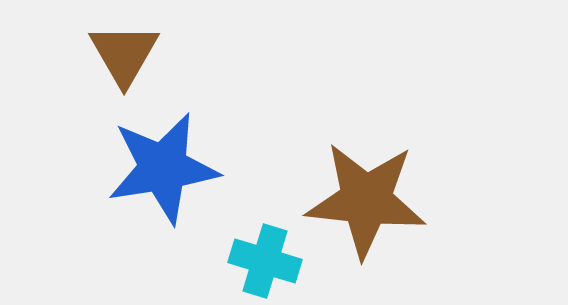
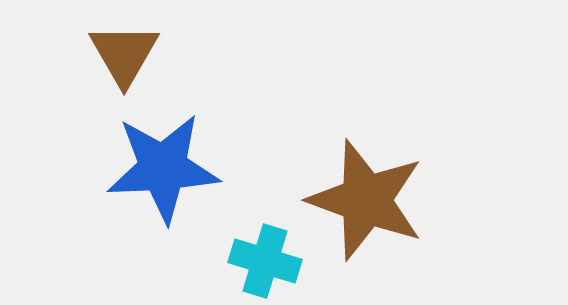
blue star: rotated 6 degrees clockwise
brown star: rotated 14 degrees clockwise
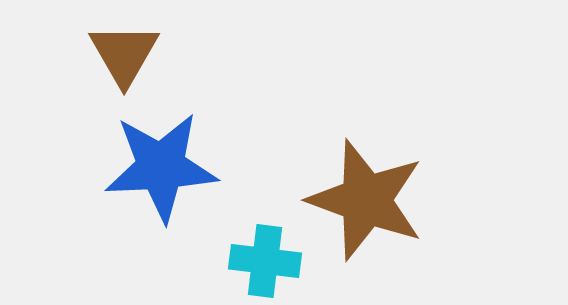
blue star: moved 2 px left, 1 px up
cyan cross: rotated 10 degrees counterclockwise
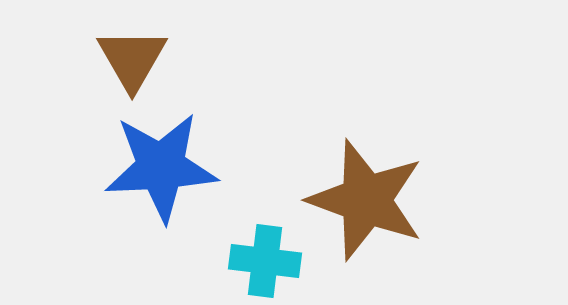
brown triangle: moved 8 px right, 5 px down
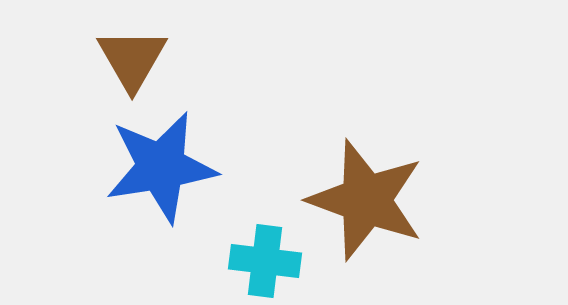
blue star: rotated 6 degrees counterclockwise
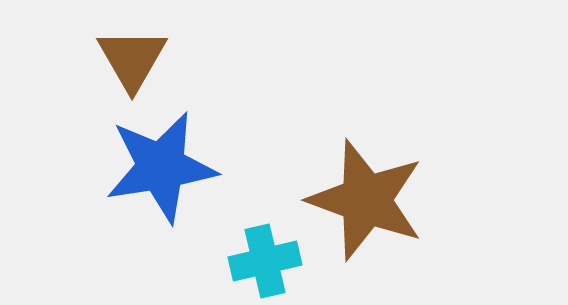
cyan cross: rotated 20 degrees counterclockwise
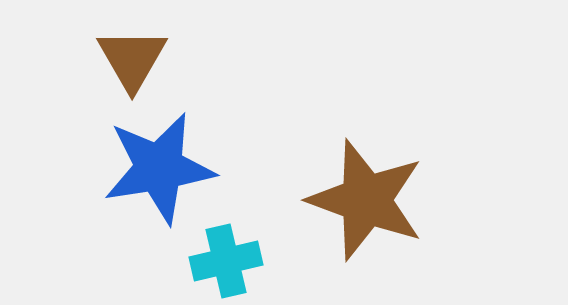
blue star: moved 2 px left, 1 px down
cyan cross: moved 39 px left
